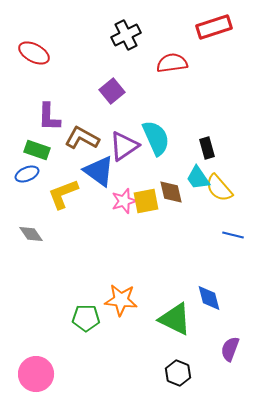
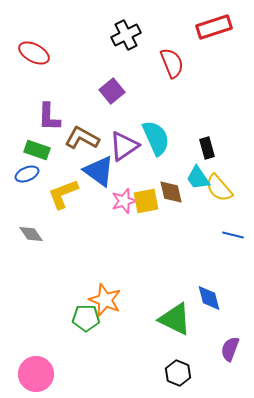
red semicircle: rotated 76 degrees clockwise
orange star: moved 16 px left; rotated 16 degrees clockwise
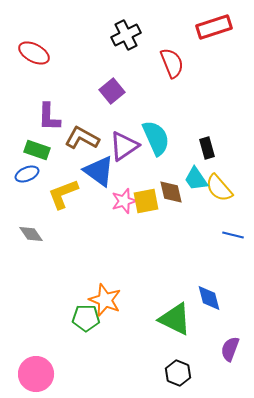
cyan trapezoid: moved 2 px left, 1 px down
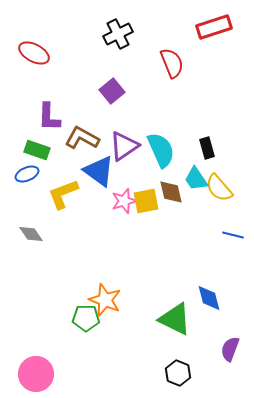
black cross: moved 8 px left, 1 px up
cyan semicircle: moved 5 px right, 12 px down
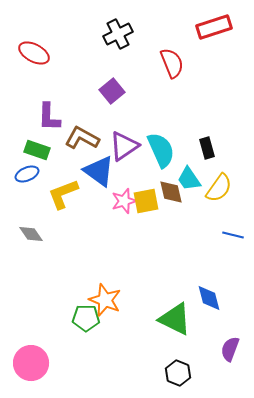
cyan trapezoid: moved 7 px left
yellow semicircle: rotated 104 degrees counterclockwise
pink circle: moved 5 px left, 11 px up
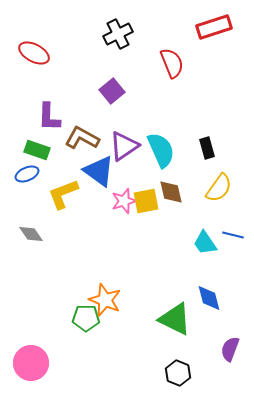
cyan trapezoid: moved 16 px right, 64 px down
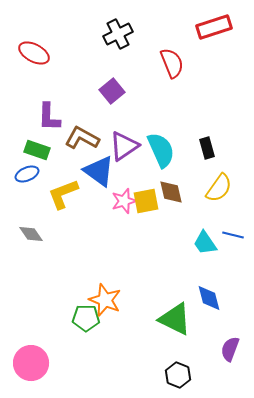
black hexagon: moved 2 px down
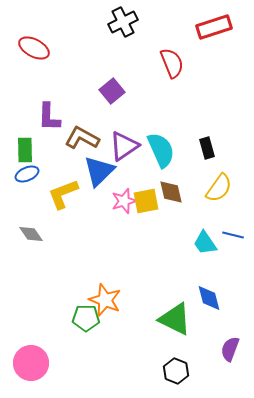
black cross: moved 5 px right, 12 px up
red ellipse: moved 5 px up
green rectangle: moved 12 px left; rotated 70 degrees clockwise
blue triangle: rotated 40 degrees clockwise
black hexagon: moved 2 px left, 4 px up
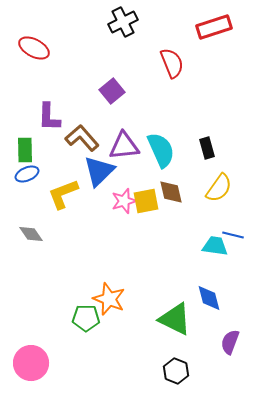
brown L-shape: rotated 20 degrees clockwise
purple triangle: rotated 28 degrees clockwise
cyan trapezoid: moved 10 px right, 3 px down; rotated 132 degrees clockwise
orange star: moved 4 px right, 1 px up
purple semicircle: moved 7 px up
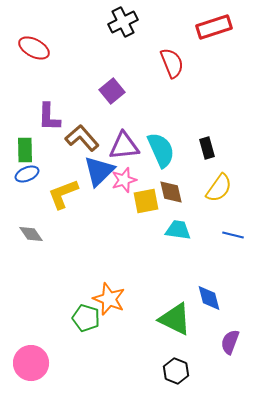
pink star: moved 21 px up
cyan trapezoid: moved 37 px left, 16 px up
green pentagon: rotated 16 degrees clockwise
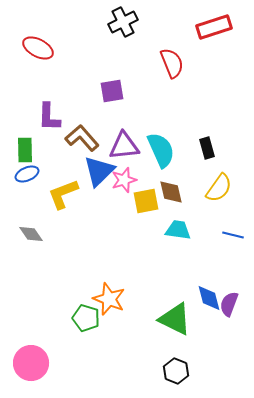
red ellipse: moved 4 px right
purple square: rotated 30 degrees clockwise
purple semicircle: moved 1 px left, 38 px up
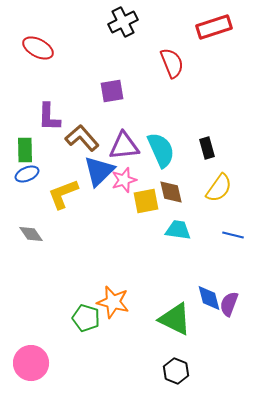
orange star: moved 4 px right, 3 px down; rotated 8 degrees counterclockwise
